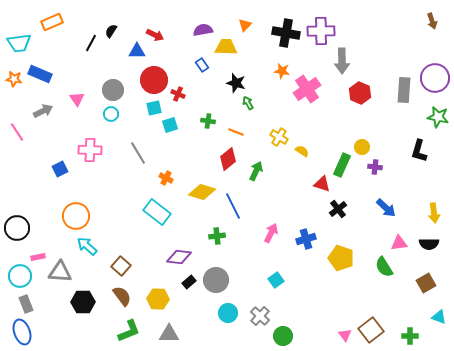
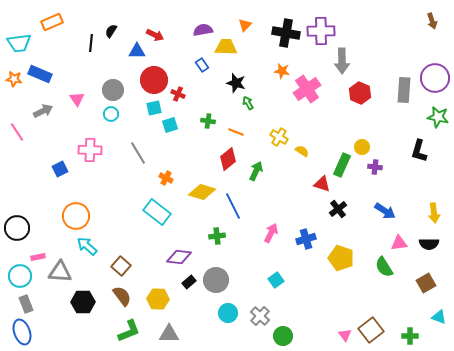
black line at (91, 43): rotated 24 degrees counterclockwise
blue arrow at (386, 208): moved 1 px left, 3 px down; rotated 10 degrees counterclockwise
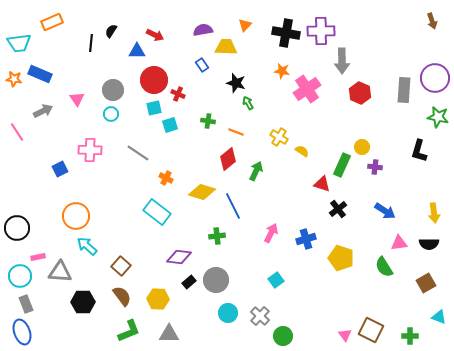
gray line at (138, 153): rotated 25 degrees counterclockwise
brown square at (371, 330): rotated 25 degrees counterclockwise
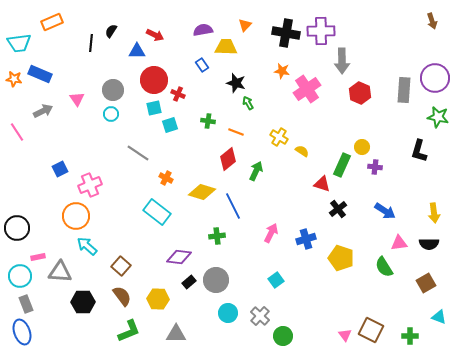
pink cross at (90, 150): moved 35 px down; rotated 25 degrees counterclockwise
gray triangle at (169, 334): moved 7 px right
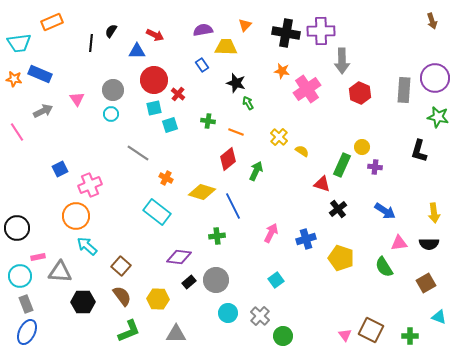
red cross at (178, 94): rotated 16 degrees clockwise
yellow cross at (279, 137): rotated 12 degrees clockwise
blue ellipse at (22, 332): moved 5 px right; rotated 45 degrees clockwise
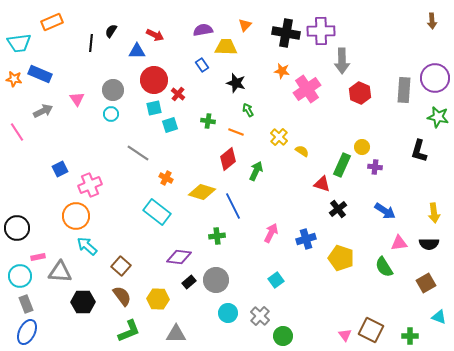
brown arrow at (432, 21): rotated 14 degrees clockwise
green arrow at (248, 103): moved 7 px down
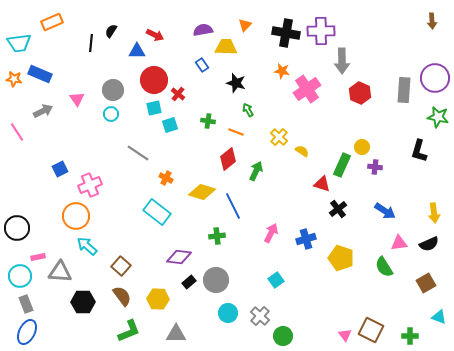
black semicircle at (429, 244): rotated 24 degrees counterclockwise
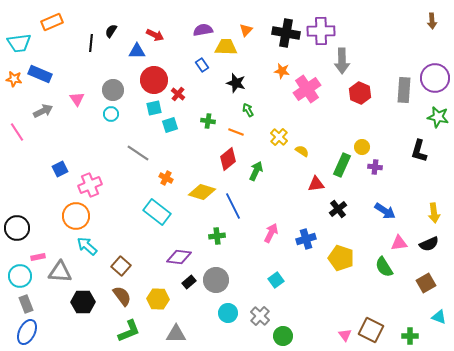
orange triangle at (245, 25): moved 1 px right, 5 px down
red triangle at (322, 184): moved 6 px left; rotated 24 degrees counterclockwise
